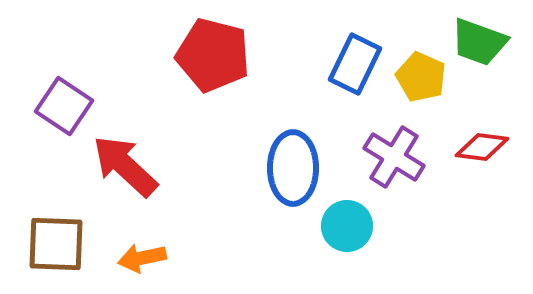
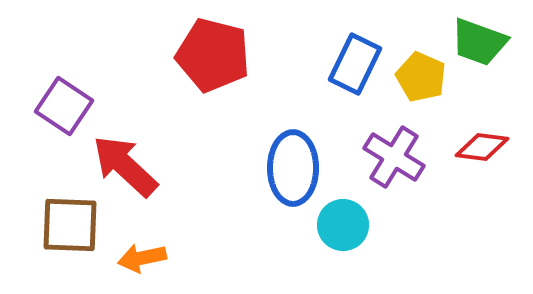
cyan circle: moved 4 px left, 1 px up
brown square: moved 14 px right, 19 px up
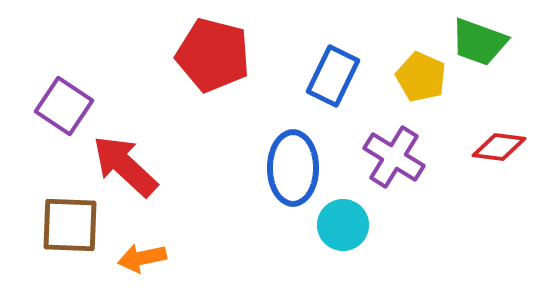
blue rectangle: moved 22 px left, 12 px down
red diamond: moved 17 px right
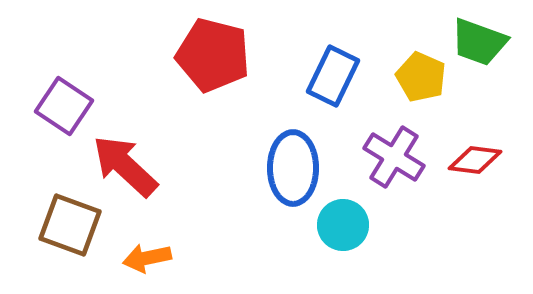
red diamond: moved 24 px left, 13 px down
brown square: rotated 18 degrees clockwise
orange arrow: moved 5 px right
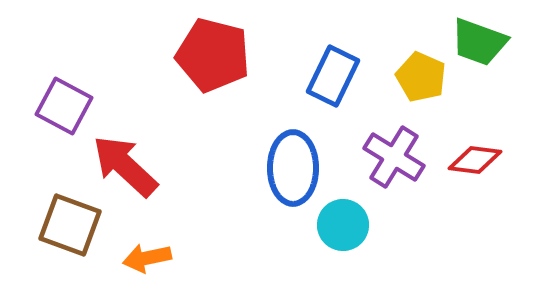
purple square: rotated 6 degrees counterclockwise
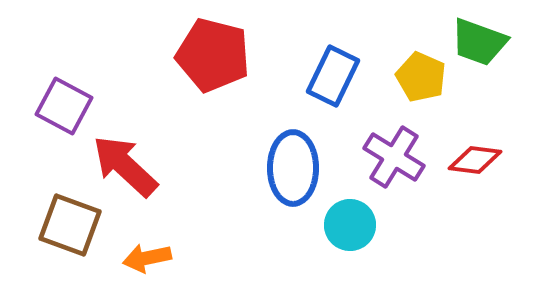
cyan circle: moved 7 px right
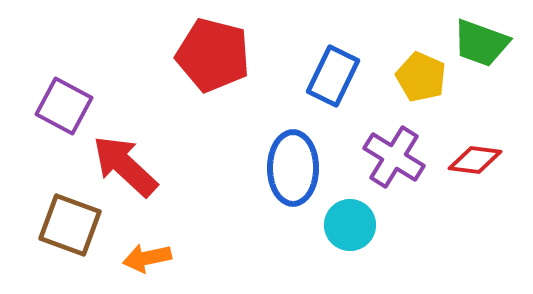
green trapezoid: moved 2 px right, 1 px down
